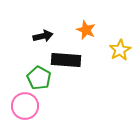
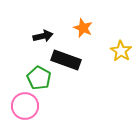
orange star: moved 3 px left, 2 px up
yellow star: moved 1 px right, 1 px down; rotated 10 degrees counterclockwise
black rectangle: rotated 16 degrees clockwise
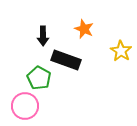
orange star: moved 1 px right, 1 px down
black arrow: rotated 102 degrees clockwise
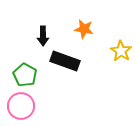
orange star: rotated 12 degrees counterclockwise
black rectangle: moved 1 px left, 1 px down
green pentagon: moved 14 px left, 3 px up
pink circle: moved 4 px left
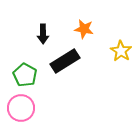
black arrow: moved 2 px up
black rectangle: rotated 52 degrees counterclockwise
pink circle: moved 2 px down
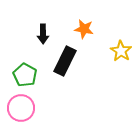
black rectangle: rotated 32 degrees counterclockwise
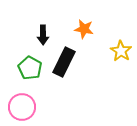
black arrow: moved 1 px down
black rectangle: moved 1 px left, 1 px down
green pentagon: moved 5 px right, 7 px up
pink circle: moved 1 px right, 1 px up
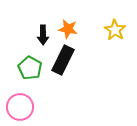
orange star: moved 16 px left
yellow star: moved 6 px left, 21 px up
black rectangle: moved 1 px left, 2 px up
pink circle: moved 2 px left
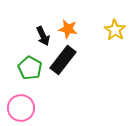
black arrow: moved 1 px down; rotated 24 degrees counterclockwise
black rectangle: rotated 12 degrees clockwise
pink circle: moved 1 px right, 1 px down
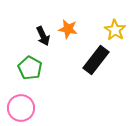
black rectangle: moved 33 px right
